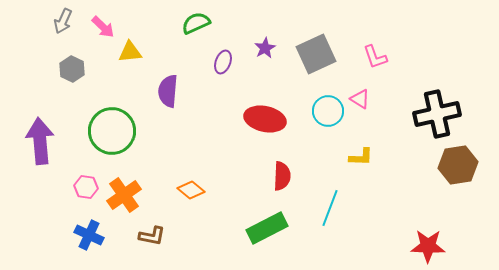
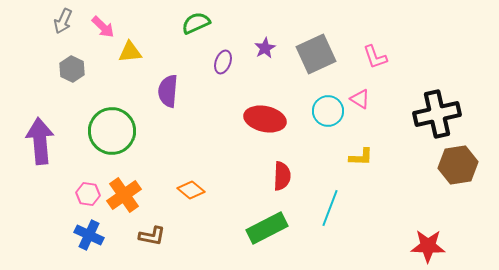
pink hexagon: moved 2 px right, 7 px down
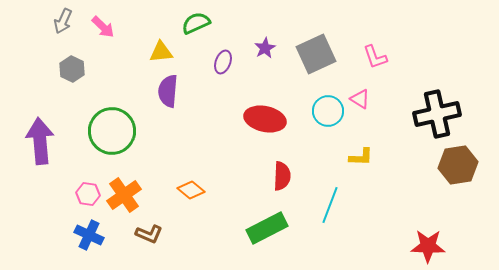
yellow triangle: moved 31 px right
cyan line: moved 3 px up
brown L-shape: moved 3 px left, 2 px up; rotated 12 degrees clockwise
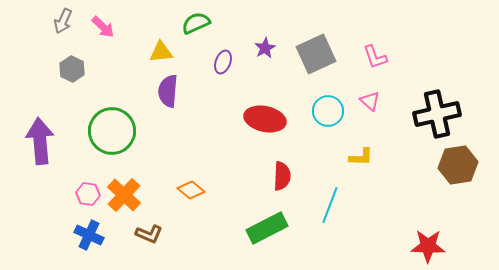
pink triangle: moved 10 px right, 2 px down; rotated 10 degrees clockwise
orange cross: rotated 12 degrees counterclockwise
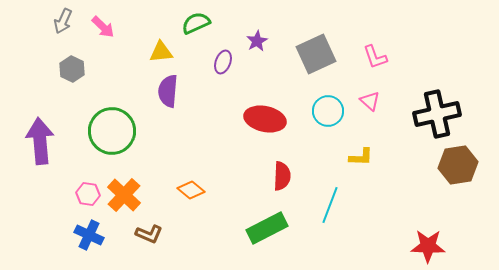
purple star: moved 8 px left, 7 px up
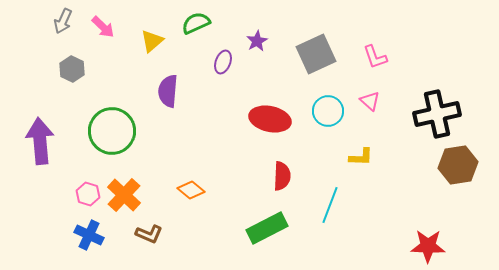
yellow triangle: moved 9 px left, 11 px up; rotated 35 degrees counterclockwise
red ellipse: moved 5 px right
pink hexagon: rotated 10 degrees clockwise
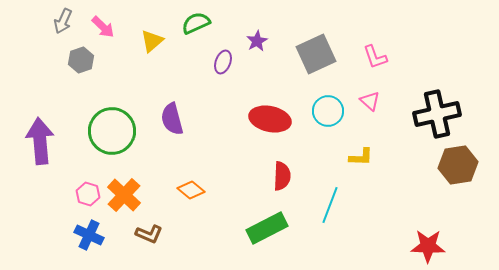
gray hexagon: moved 9 px right, 9 px up; rotated 15 degrees clockwise
purple semicircle: moved 4 px right, 28 px down; rotated 20 degrees counterclockwise
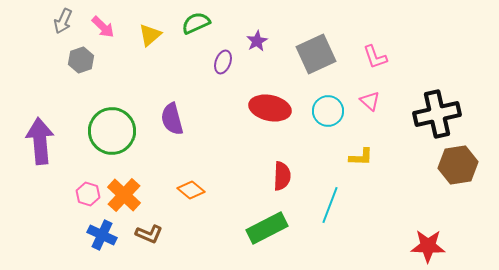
yellow triangle: moved 2 px left, 6 px up
red ellipse: moved 11 px up
blue cross: moved 13 px right
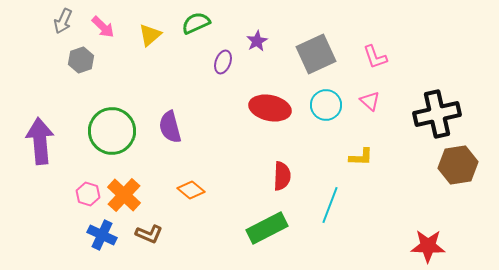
cyan circle: moved 2 px left, 6 px up
purple semicircle: moved 2 px left, 8 px down
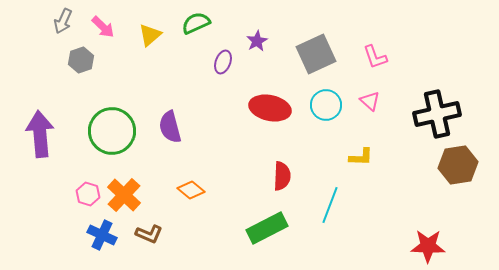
purple arrow: moved 7 px up
